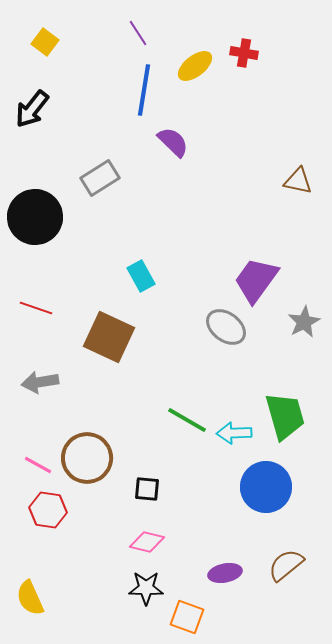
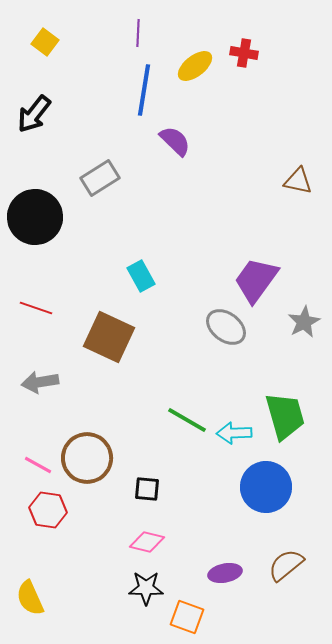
purple line: rotated 36 degrees clockwise
black arrow: moved 2 px right, 5 px down
purple semicircle: moved 2 px right, 1 px up
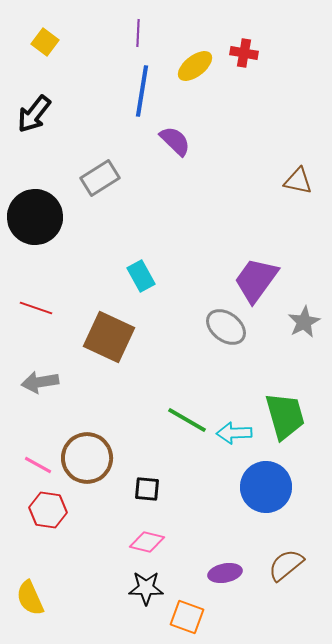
blue line: moved 2 px left, 1 px down
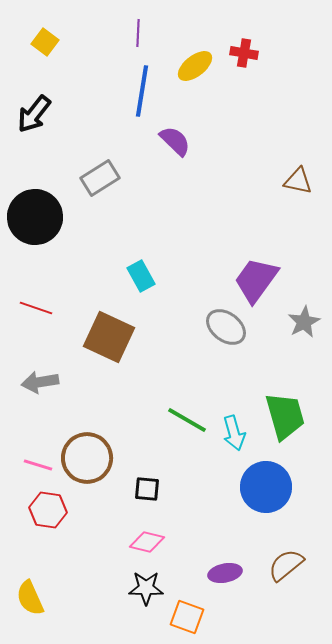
cyan arrow: rotated 104 degrees counterclockwise
pink line: rotated 12 degrees counterclockwise
